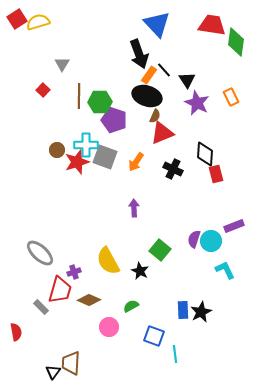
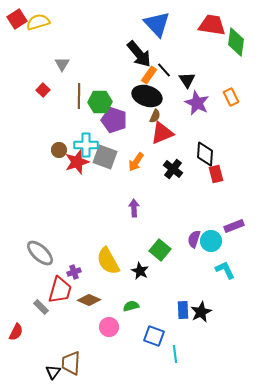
black arrow at (139, 54): rotated 20 degrees counterclockwise
brown circle at (57, 150): moved 2 px right
black cross at (173, 169): rotated 12 degrees clockwise
green semicircle at (131, 306): rotated 14 degrees clockwise
red semicircle at (16, 332): rotated 36 degrees clockwise
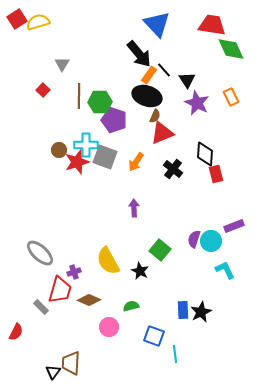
green diamond at (236, 42): moved 5 px left, 7 px down; rotated 32 degrees counterclockwise
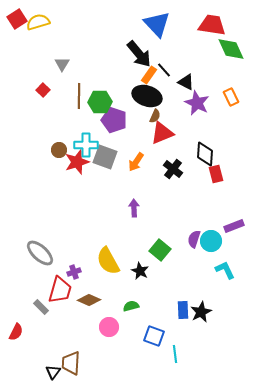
black triangle at (187, 80): moved 1 px left, 2 px down; rotated 30 degrees counterclockwise
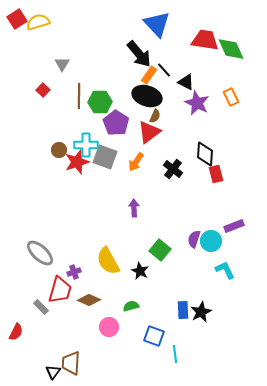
red trapezoid at (212, 25): moved 7 px left, 15 px down
purple pentagon at (114, 120): moved 2 px right, 3 px down; rotated 15 degrees clockwise
red triangle at (162, 133): moved 13 px left, 1 px up; rotated 15 degrees counterclockwise
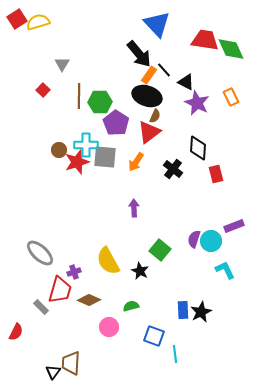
black diamond at (205, 154): moved 7 px left, 6 px up
gray square at (105, 157): rotated 15 degrees counterclockwise
